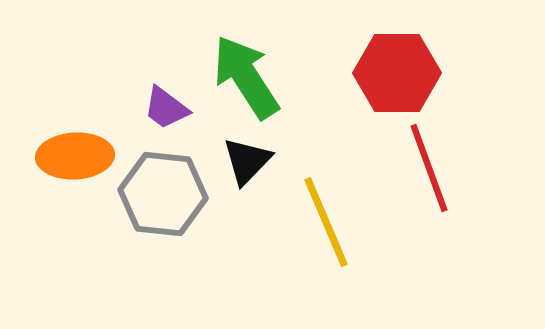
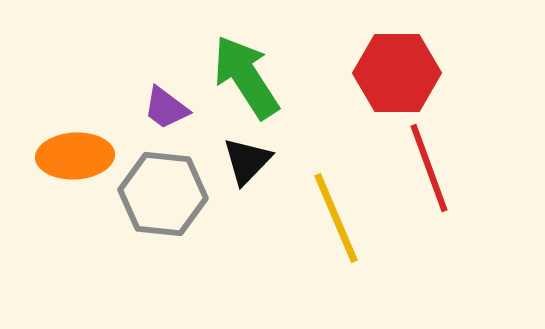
yellow line: moved 10 px right, 4 px up
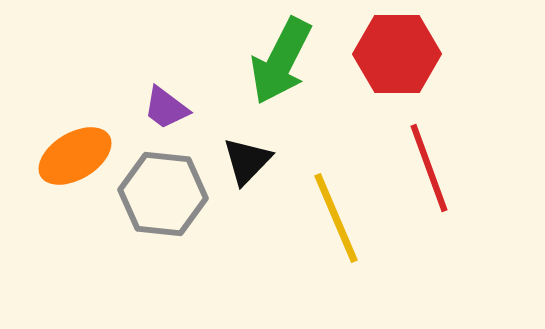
red hexagon: moved 19 px up
green arrow: moved 35 px right, 16 px up; rotated 120 degrees counterclockwise
orange ellipse: rotated 28 degrees counterclockwise
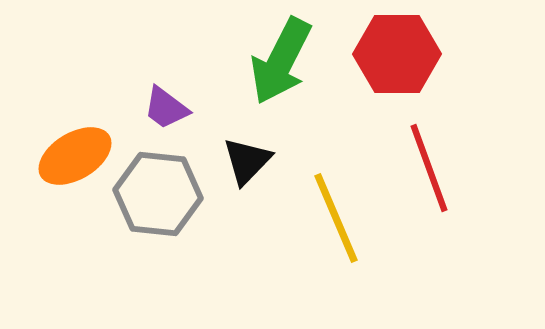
gray hexagon: moved 5 px left
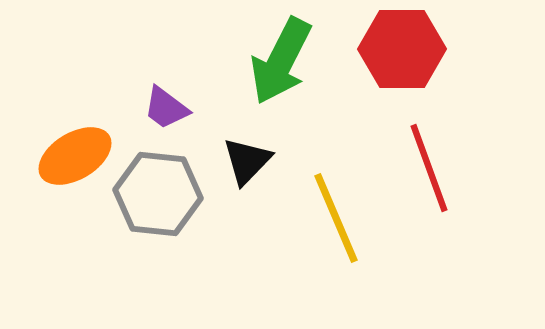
red hexagon: moved 5 px right, 5 px up
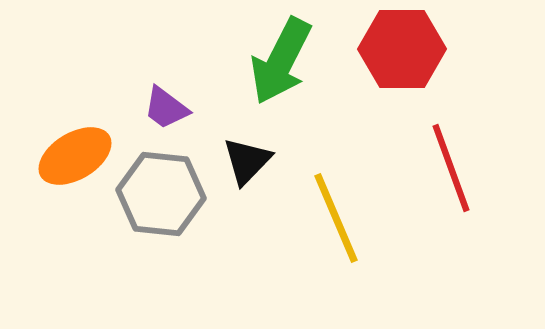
red line: moved 22 px right
gray hexagon: moved 3 px right
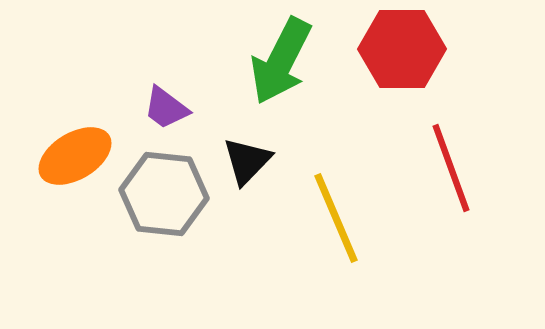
gray hexagon: moved 3 px right
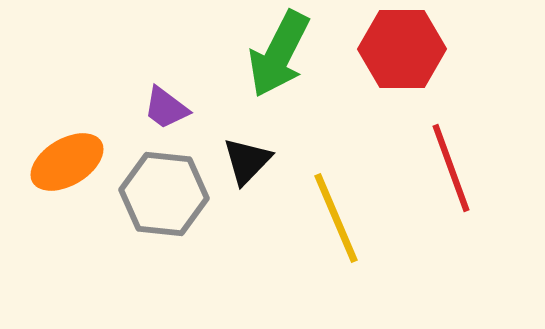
green arrow: moved 2 px left, 7 px up
orange ellipse: moved 8 px left, 6 px down
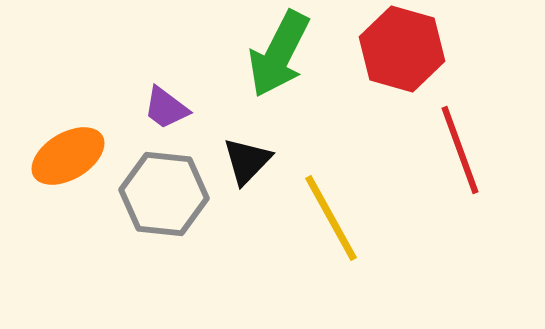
red hexagon: rotated 16 degrees clockwise
orange ellipse: moved 1 px right, 6 px up
red line: moved 9 px right, 18 px up
yellow line: moved 5 px left; rotated 6 degrees counterclockwise
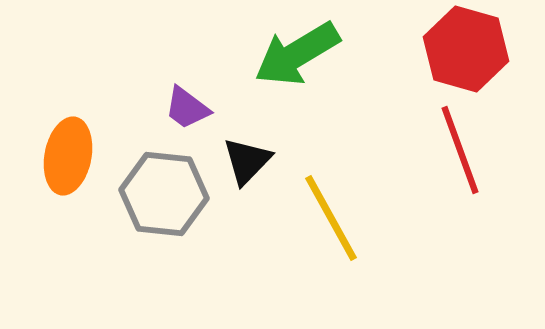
red hexagon: moved 64 px right
green arrow: moved 18 px right; rotated 32 degrees clockwise
purple trapezoid: moved 21 px right
orange ellipse: rotated 48 degrees counterclockwise
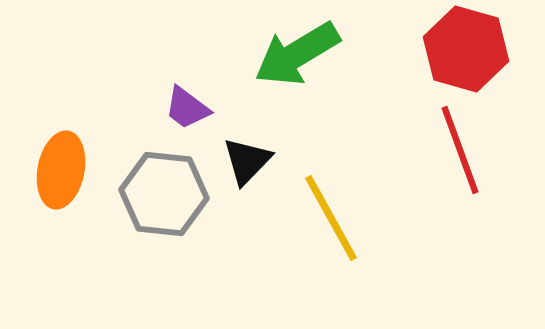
orange ellipse: moved 7 px left, 14 px down
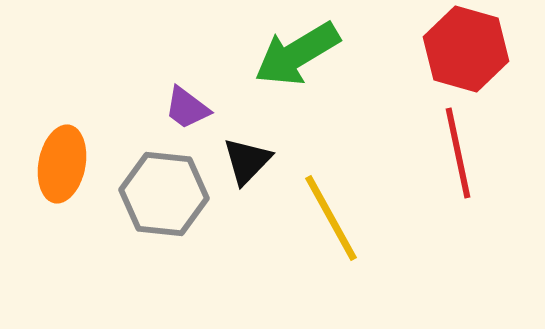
red line: moved 2 px left, 3 px down; rotated 8 degrees clockwise
orange ellipse: moved 1 px right, 6 px up
